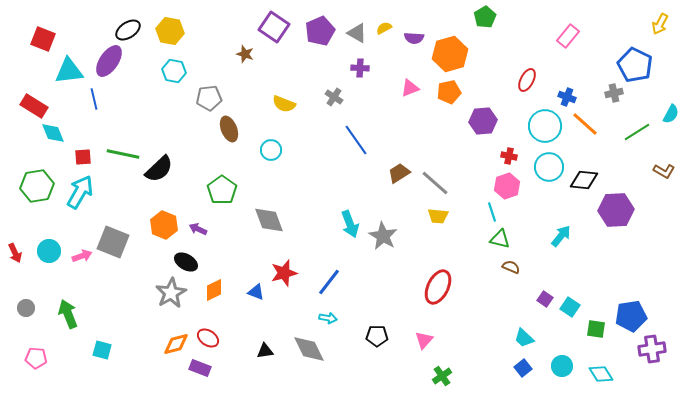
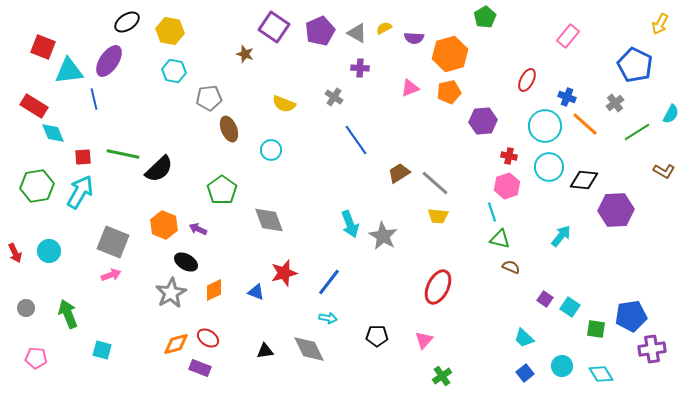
black ellipse at (128, 30): moved 1 px left, 8 px up
red square at (43, 39): moved 8 px down
gray cross at (614, 93): moved 1 px right, 10 px down; rotated 24 degrees counterclockwise
pink arrow at (82, 256): moved 29 px right, 19 px down
blue square at (523, 368): moved 2 px right, 5 px down
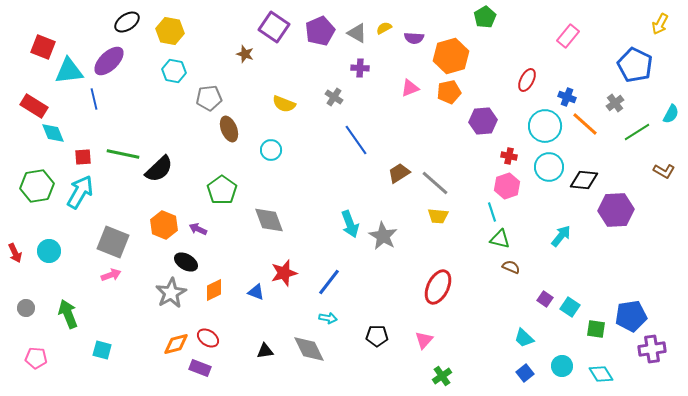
orange hexagon at (450, 54): moved 1 px right, 2 px down
purple ellipse at (109, 61): rotated 12 degrees clockwise
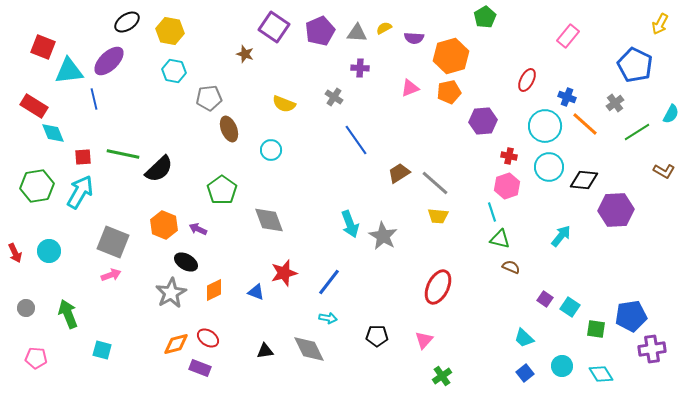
gray triangle at (357, 33): rotated 25 degrees counterclockwise
